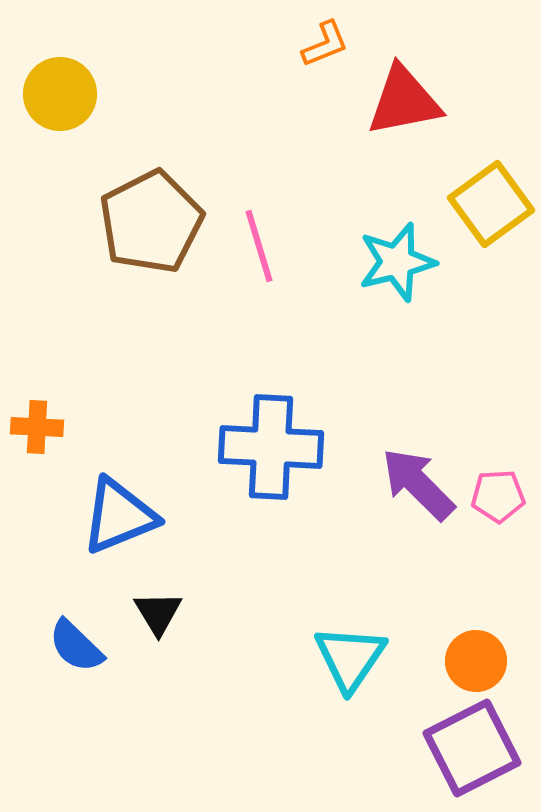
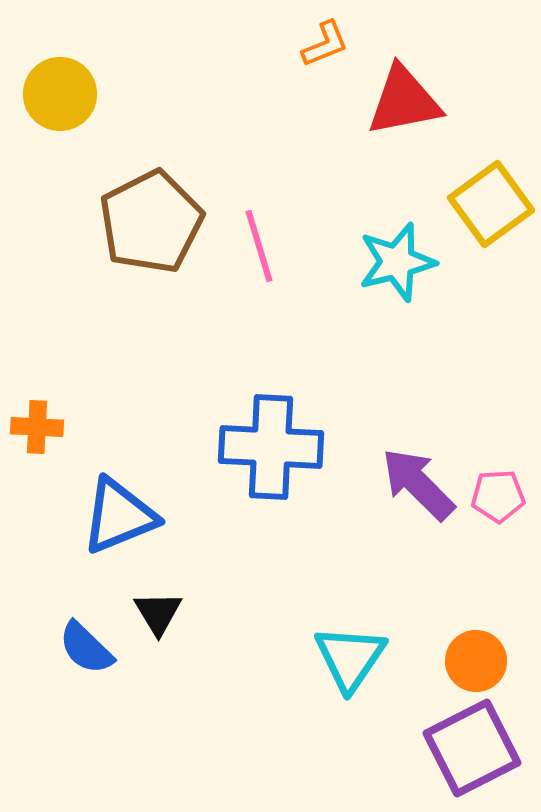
blue semicircle: moved 10 px right, 2 px down
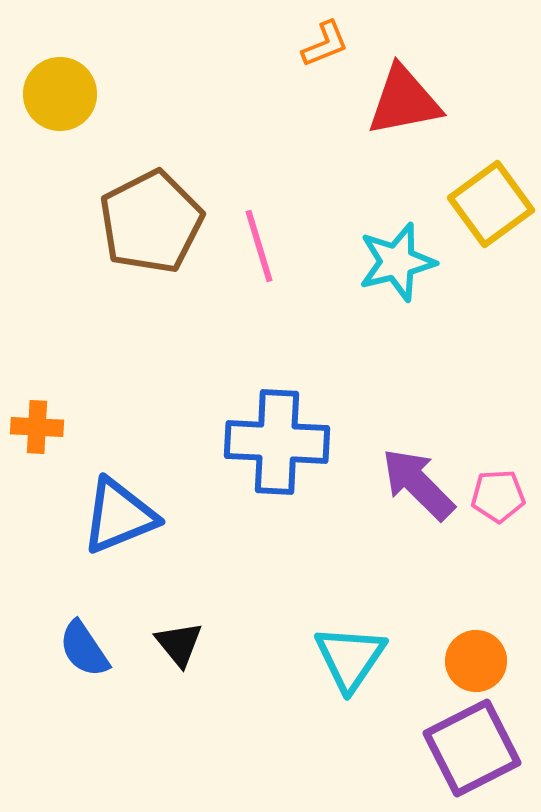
blue cross: moved 6 px right, 5 px up
black triangle: moved 21 px right, 31 px down; rotated 8 degrees counterclockwise
blue semicircle: moved 2 px left, 1 px down; rotated 12 degrees clockwise
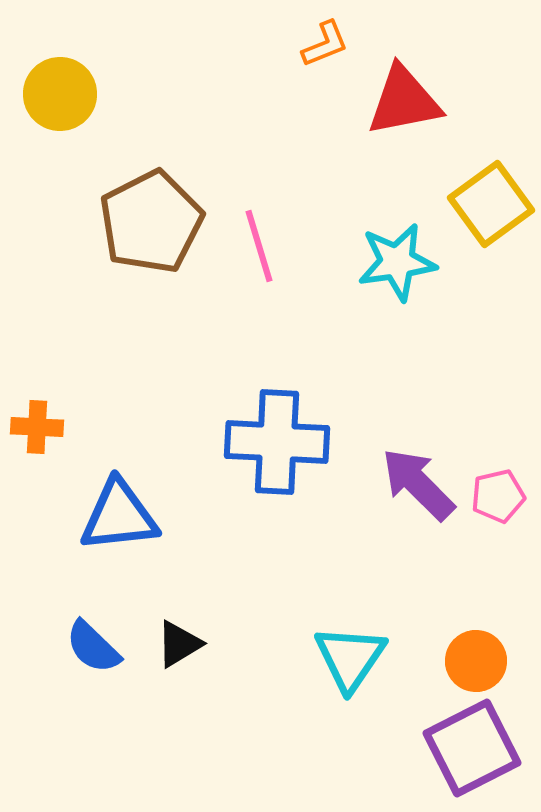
cyan star: rotated 6 degrees clockwise
pink pentagon: rotated 10 degrees counterclockwise
blue triangle: rotated 16 degrees clockwise
black triangle: rotated 38 degrees clockwise
blue semicircle: moved 9 px right, 2 px up; rotated 12 degrees counterclockwise
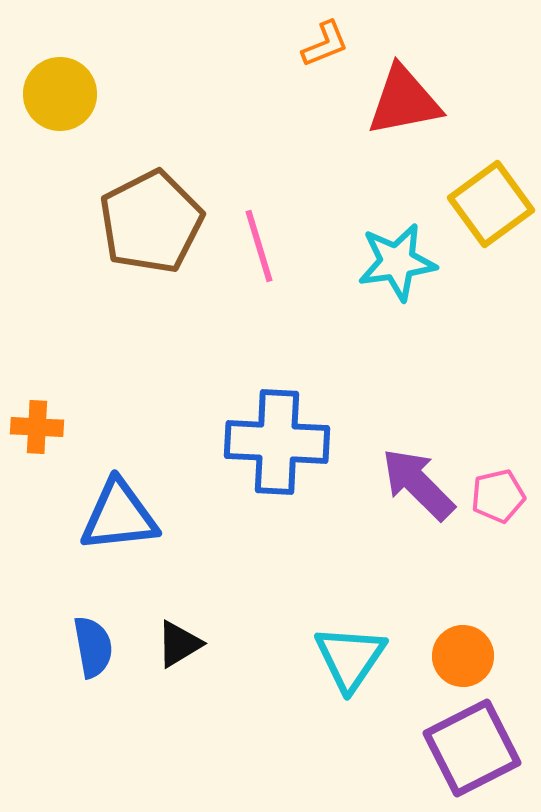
blue semicircle: rotated 144 degrees counterclockwise
orange circle: moved 13 px left, 5 px up
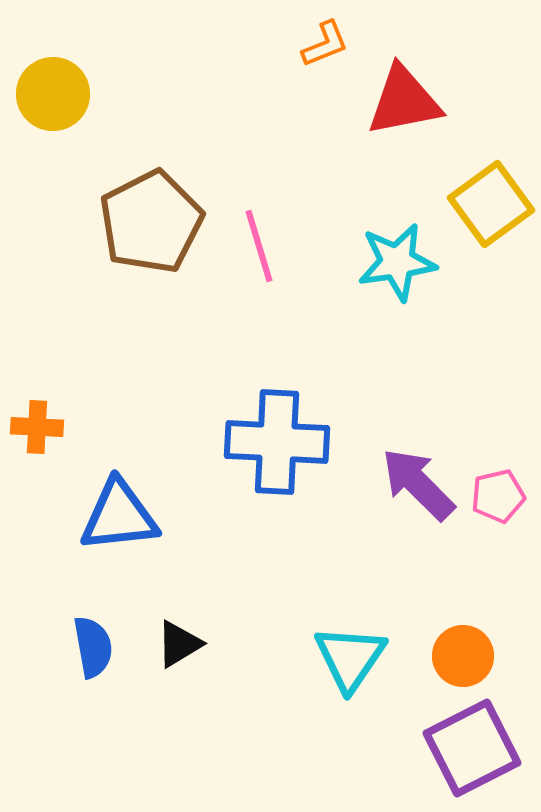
yellow circle: moved 7 px left
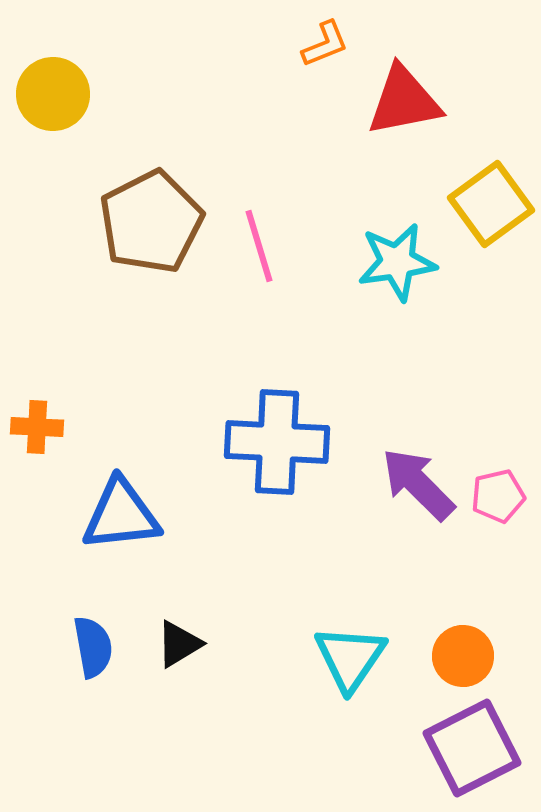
blue triangle: moved 2 px right, 1 px up
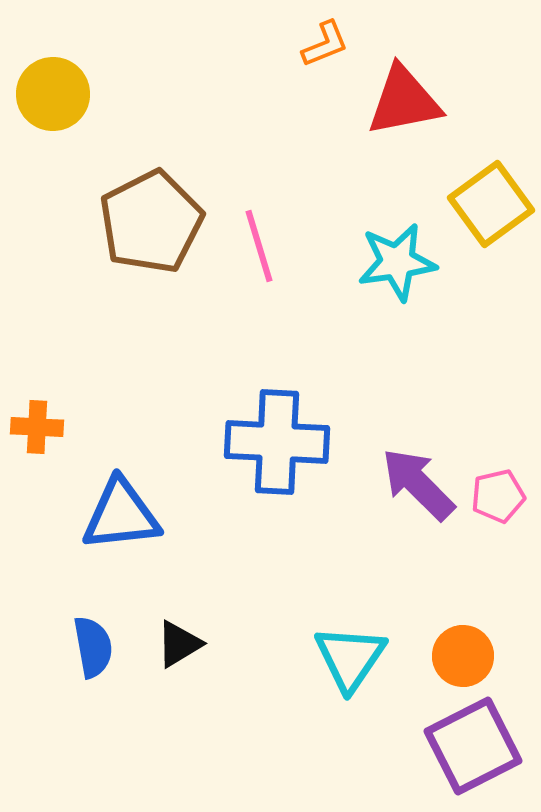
purple square: moved 1 px right, 2 px up
